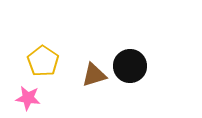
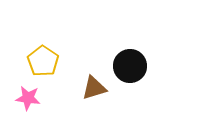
brown triangle: moved 13 px down
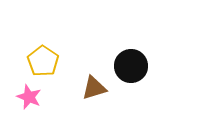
black circle: moved 1 px right
pink star: moved 1 px right, 1 px up; rotated 15 degrees clockwise
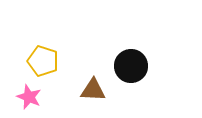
yellow pentagon: rotated 16 degrees counterclockwise
brown triangle: moved 1 px left, 2 px down; rotated 20 degrees clockwise
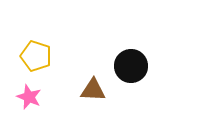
yellow pentagon: moved 7 px left, 5 px up
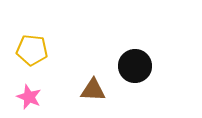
yellow pentagon: moved 4 px left, 6 px up; rotated 12 degrees counterclockwise
black circle: moved 4 px right
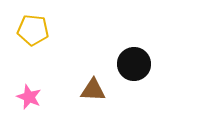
yellow pentagon: moved 1 px right, 20 px up
black circle: moved 1 px left, 2 px up
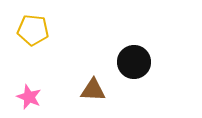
black circle: moved 2 px up
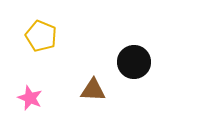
yellow pentagon: moved 8 px right, 6 px down; rotated 16 degrees clockwise
pink star: moved 1 px right, 1 px down
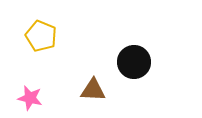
pink star: rotated 10 degrees counterclockwise
